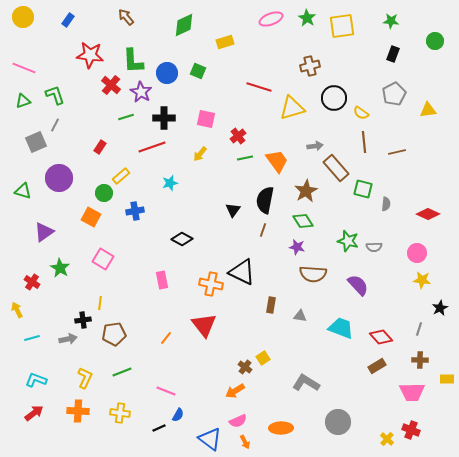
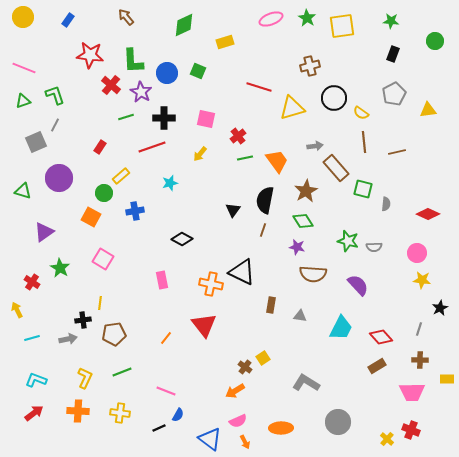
cyan trapezoid at (341, 328): rotated 96 degrees clockwise
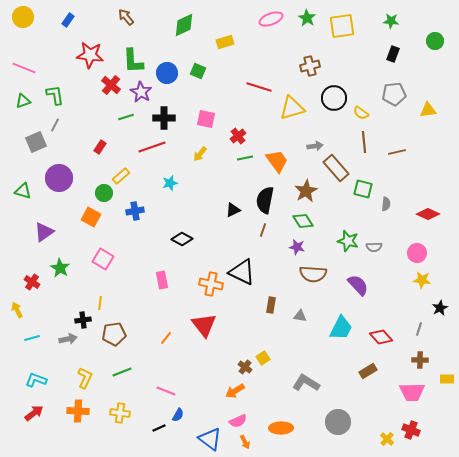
gray pentagon at (394, 94): rotated 20 degrees clockwise
green L-shape at (55, 95): rotated 10 degrees clockwise
black triangle at (233, 210): rotated 28 degrees clockwise
brown rectangle at (377, 366): moved 9 px left, 5 px down
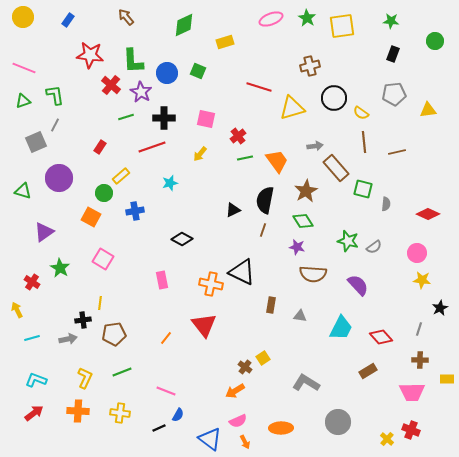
gray semicircle at (374, 247): rotated 35 degrees counterclockwise
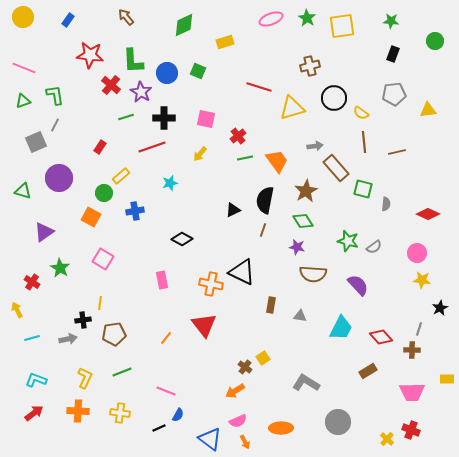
brown cross at (420, 360): moved 8 px left, 10 px up
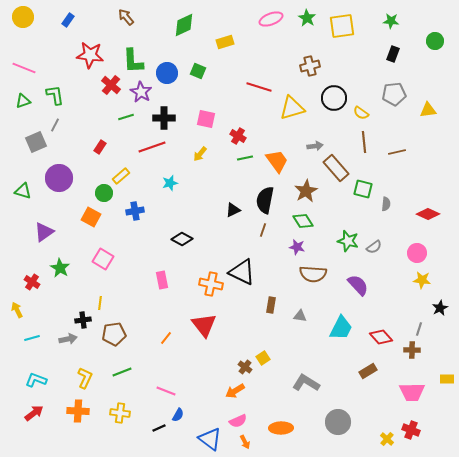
red cross at (238, 136): rotated 21 degrees counterclockwise
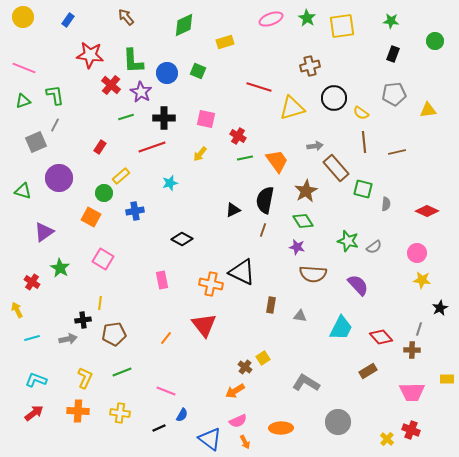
red diamond at (428, 214): moved 1 px left, 3 px up
blue semicircle at (178, 415): moved 4 px right
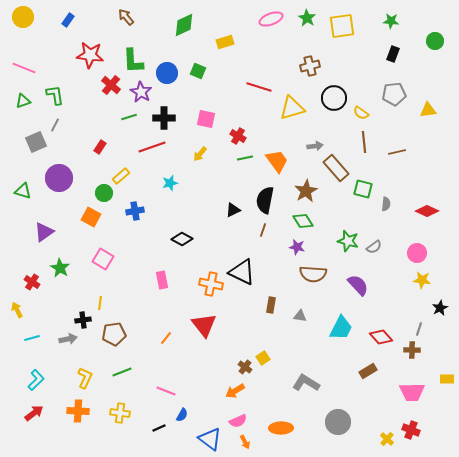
green line at (126, 117): moved 3 px right
cyan L-shape at (36, 380): rotated 115 degrees clockwise
